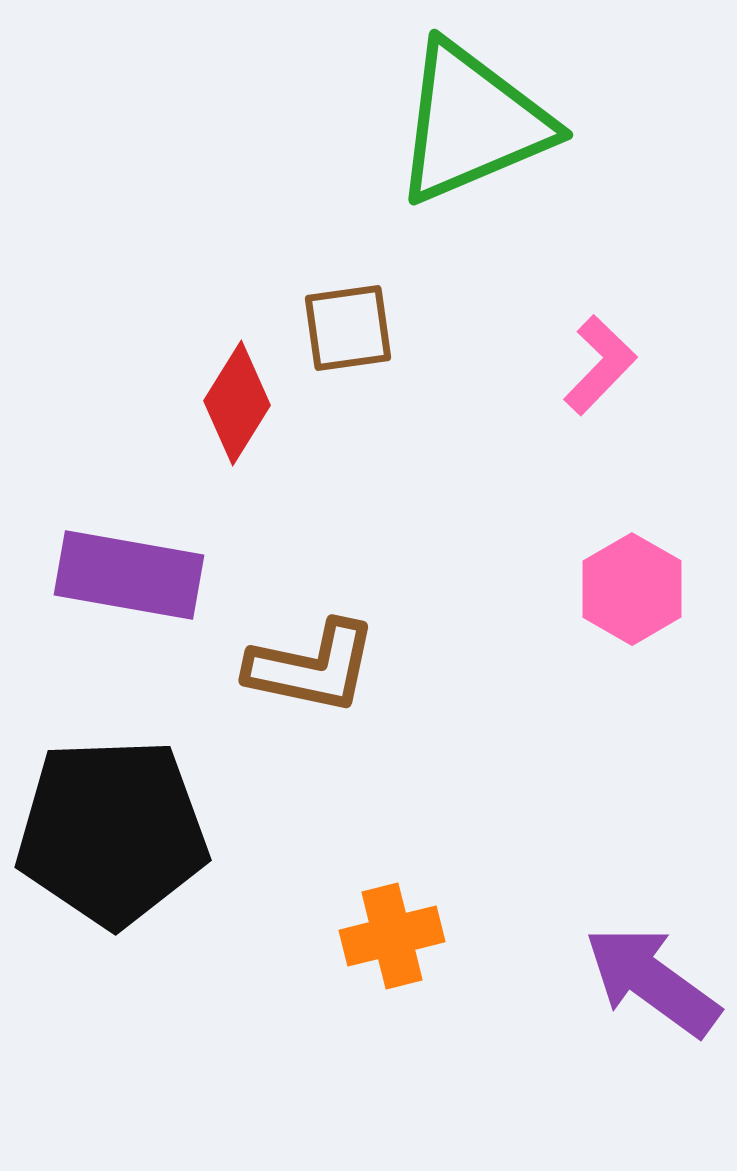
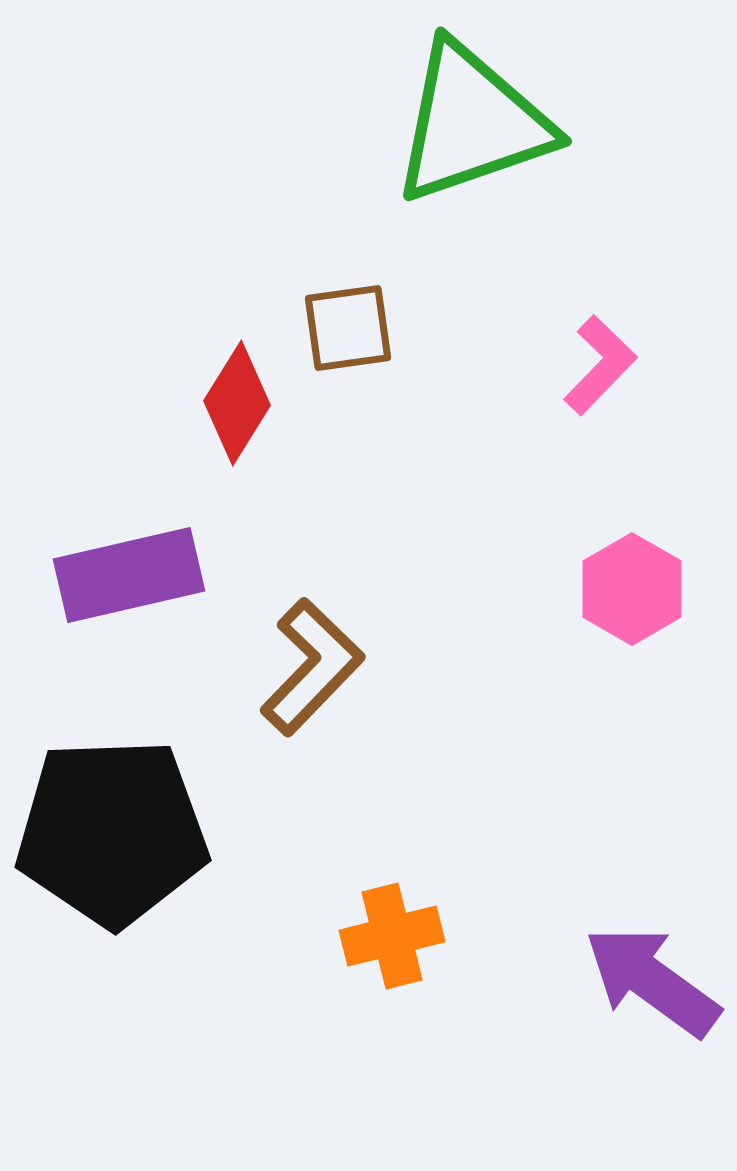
green triangle: rotated 4 degrees clockwise
purple rectangle: rotated 23 degrees counterclockwise
brown L-shape: rotated 58 degrees counterclockwise
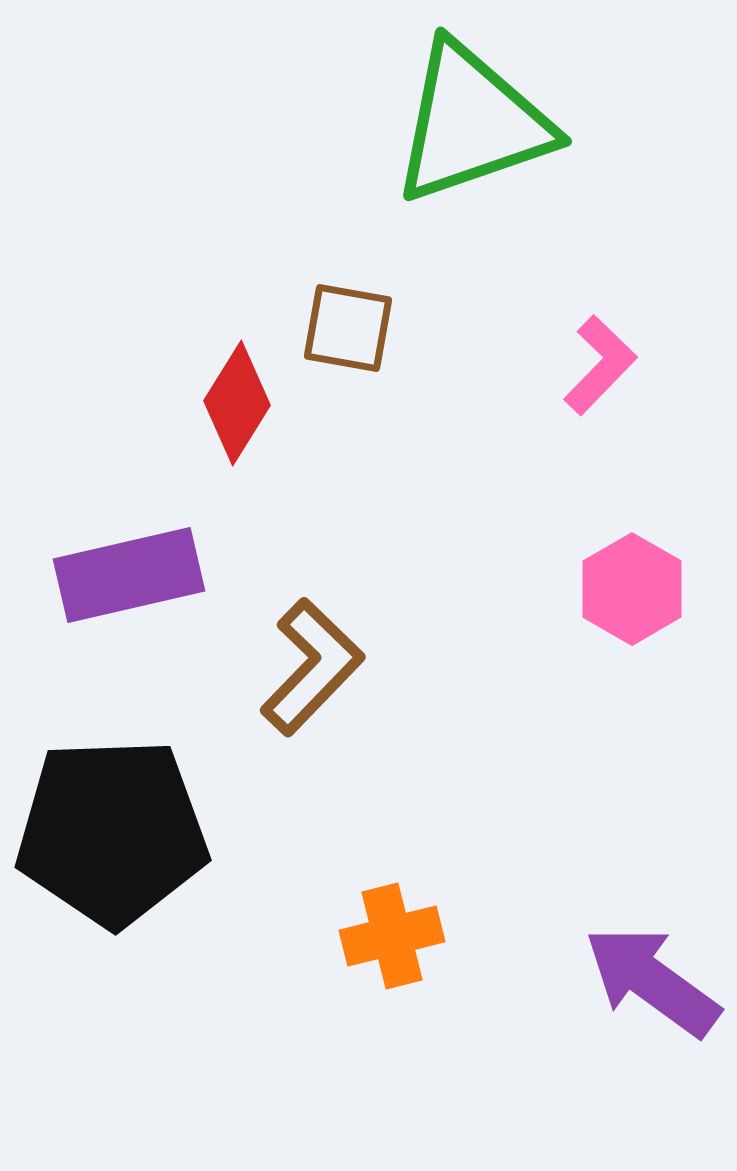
brown square: rotated 18 degrees clockwise
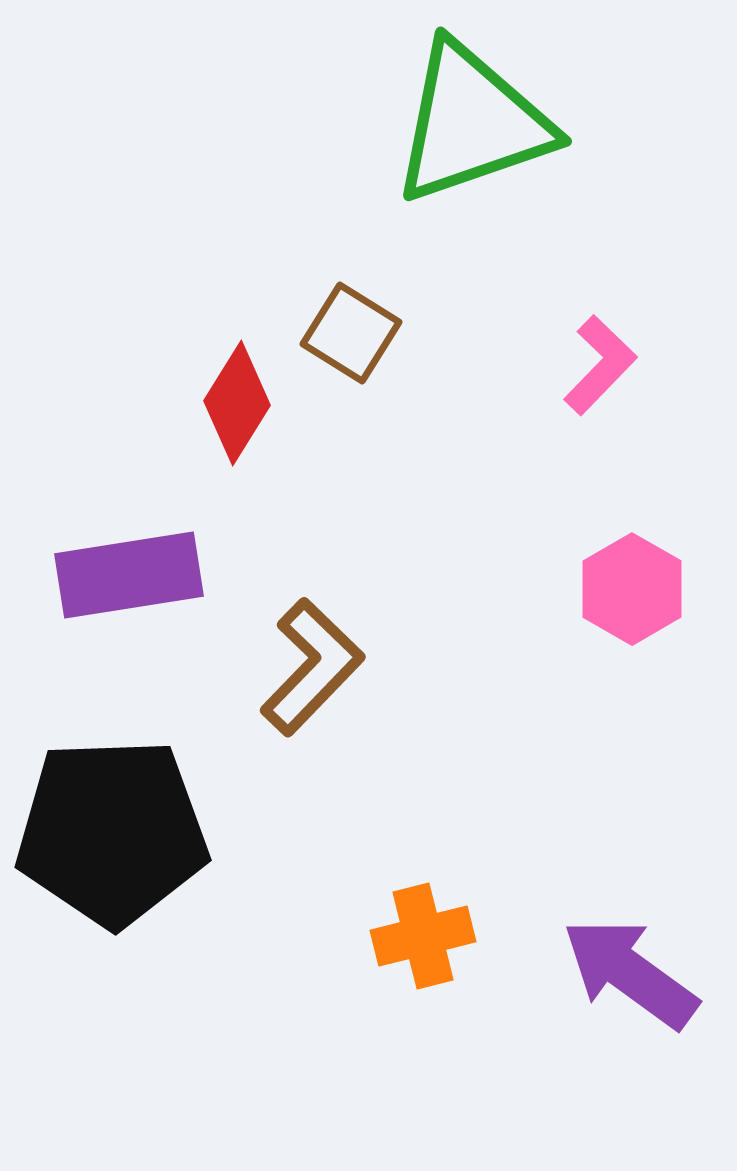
brown square: moved 3 px right, 5 px down; rotated 22 degrees clockwise
purple rectangle: rotated 4 degrees clockwise
orange cross: moved 31 px right
purple arrow: moved 22 px left, 8 px up
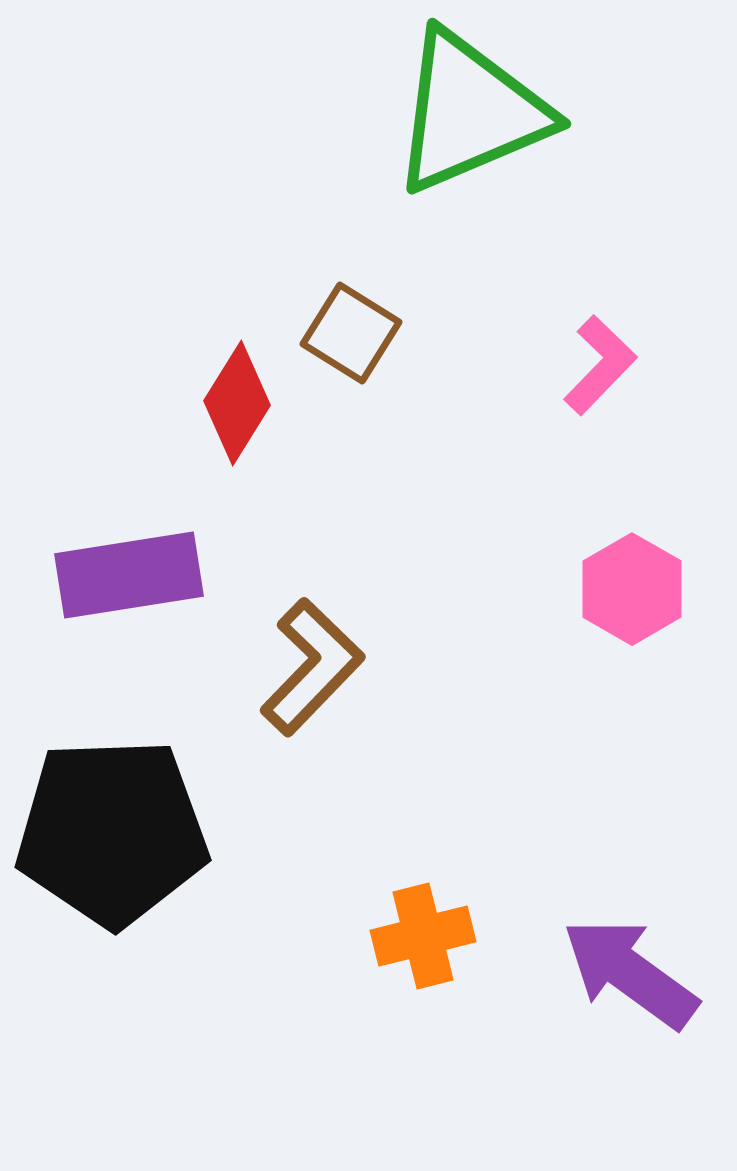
green triangle: moved 2 px left, 11 px up; rotated 4 degrees counterclockwise
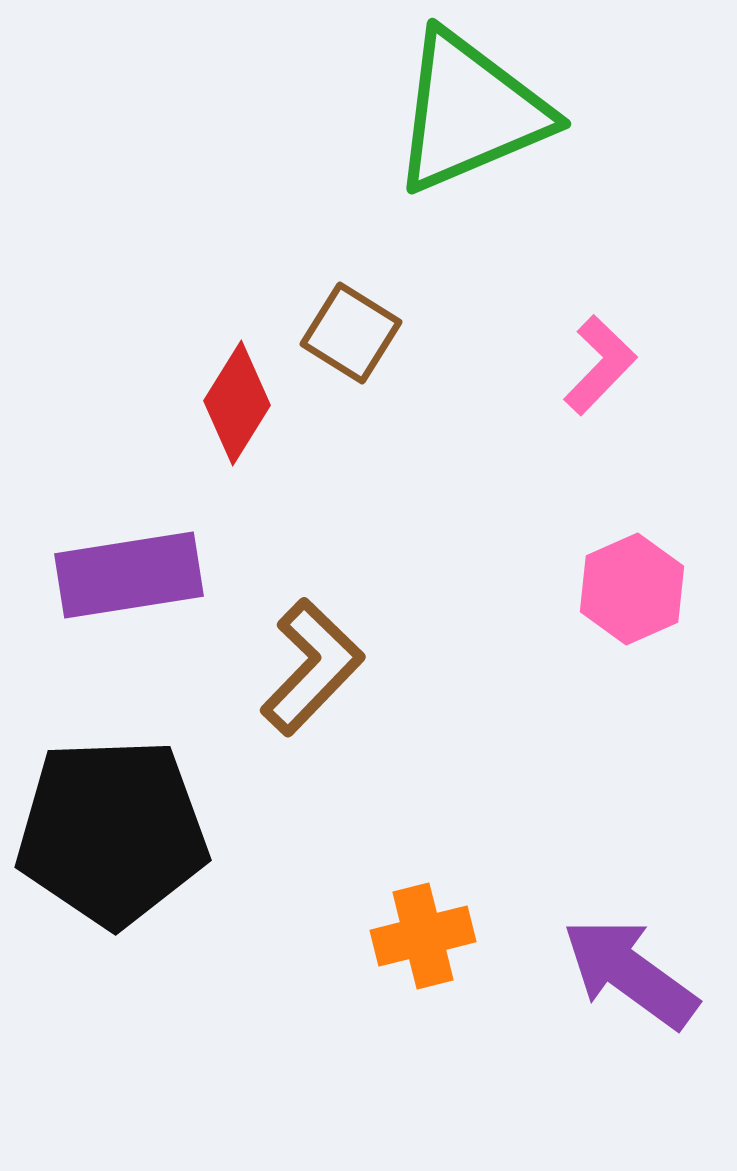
pink hexagon: rotated 6 degrees clockwise
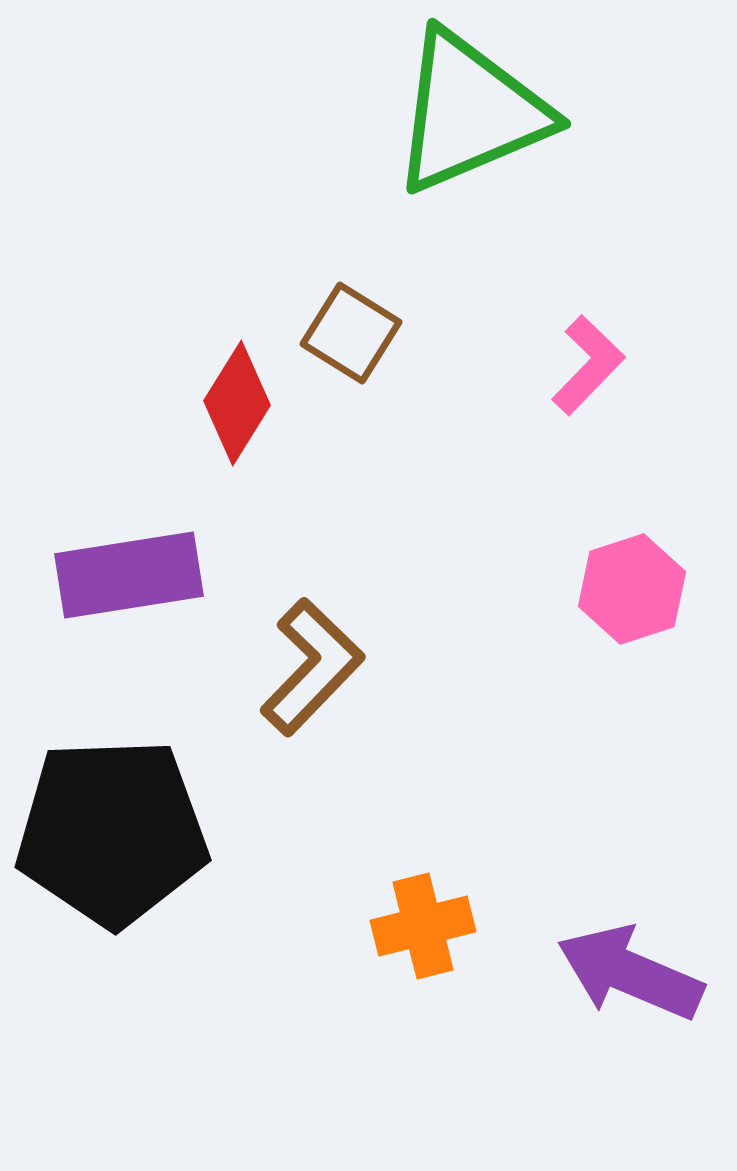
pink L-shape: moved 12 px left
pink hexagon: rotated 6 degrees clockwise
orange cross: moved 10 px up
purple arrow: rotated 13 degrees counterclockwise
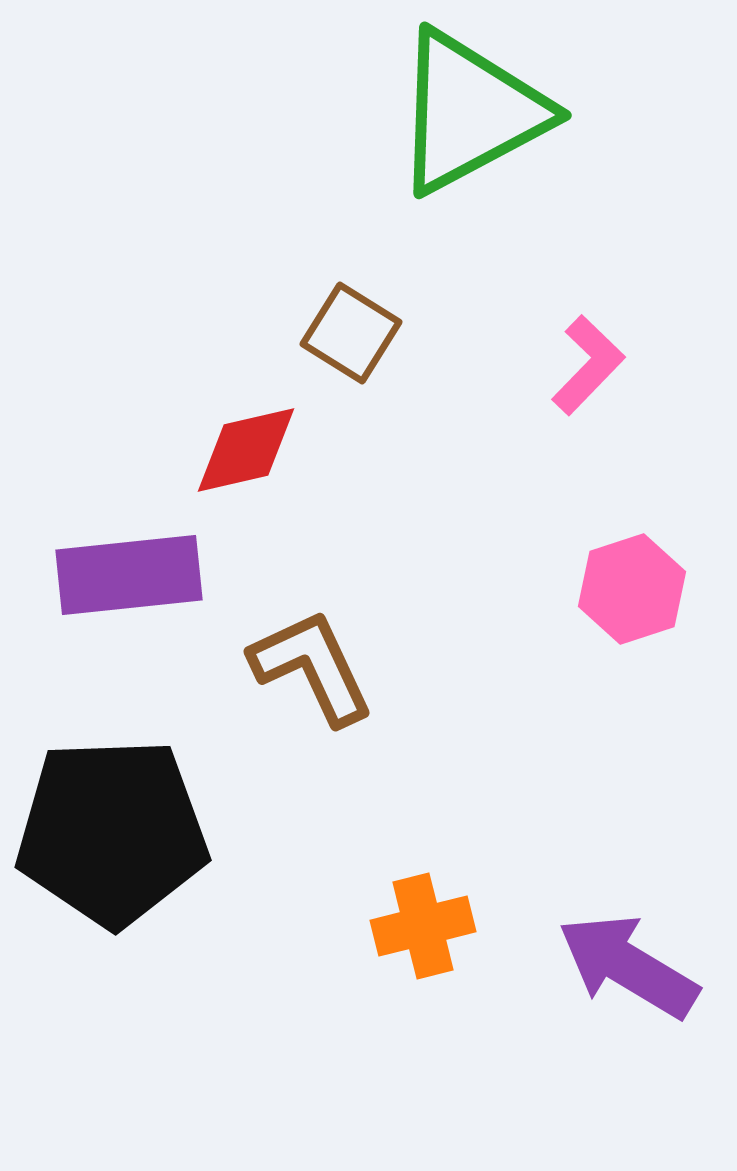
green triangle: rotated 5 degrees counterclockwise
red diamond: moved 9 px right, 47 px down; rotated 45 degrees clockwise
purple rectangle: rotated 3 degrees clockwise
brown L-shape: rotated 69 degrees counterclockwise
purple arrow: moved 2 px left, 7 px up; rotated 8 degrees clockwise
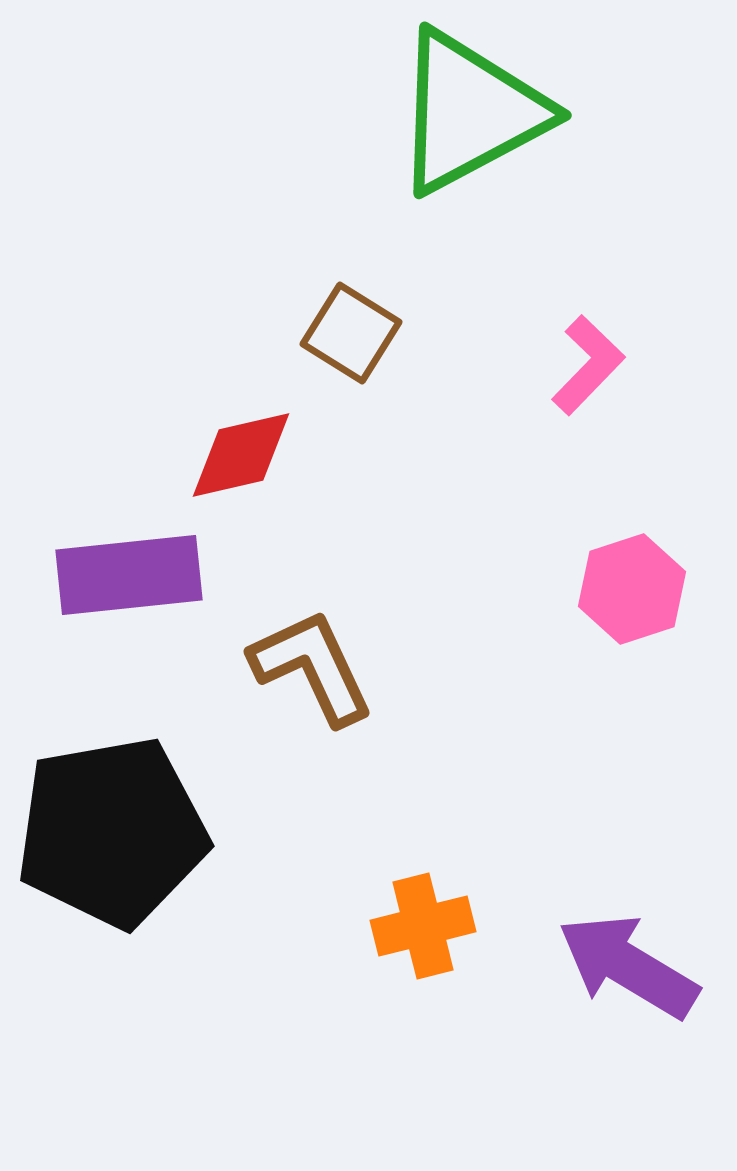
red diamond: moved 5 px left, 5 px down
black pentagon: rotated 8 degrees counterclockwise
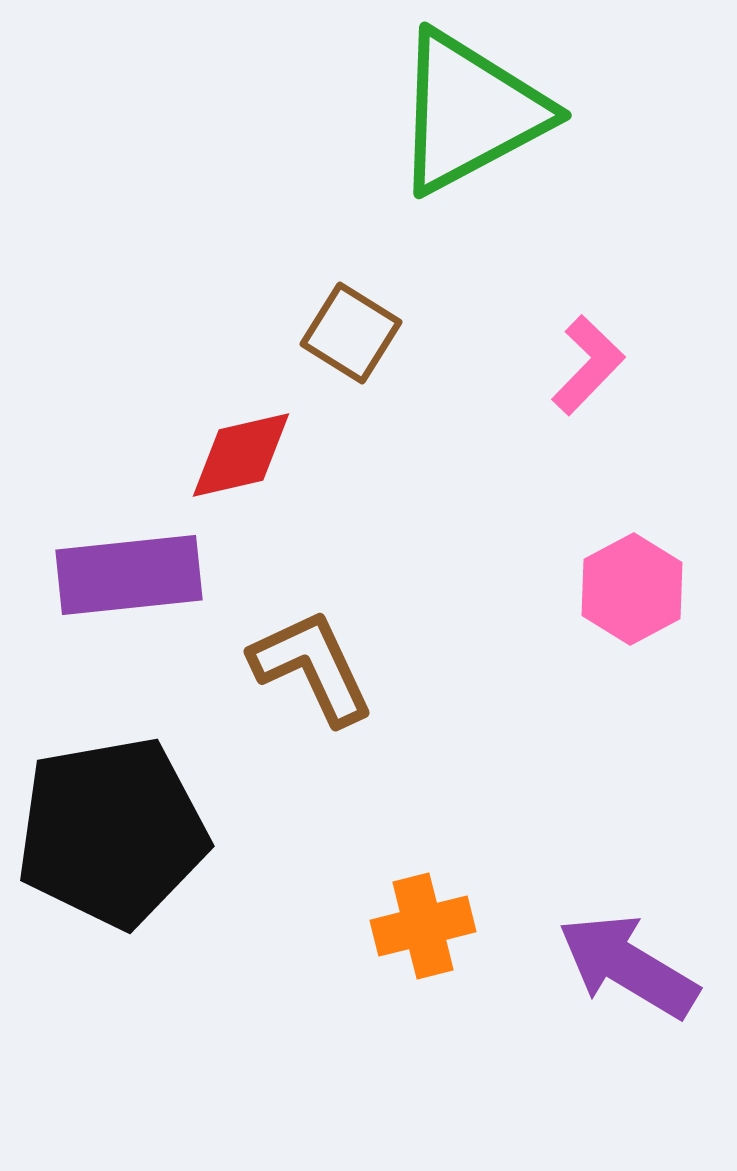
pink hexagon: rotated 10 degrees counterclockwise
